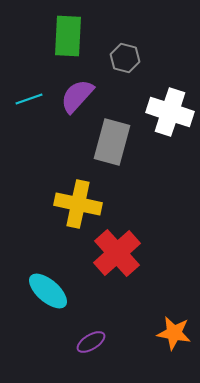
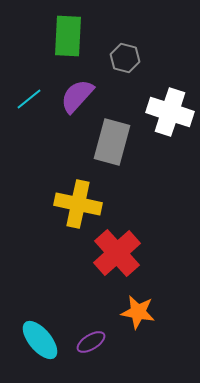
cyan line: rotated 20 degrees counterclockwise
cyan ellipse: moved 8 px left, 49 px down; rotated 9 degrees clockwise
orange star: moved 36 px left, 21 px up
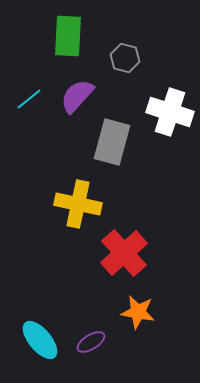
red cross: moved 7 px right
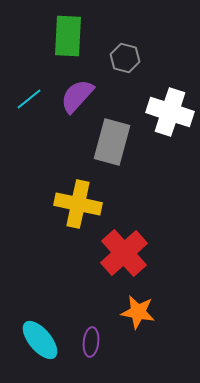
purple ellipse: rotated 52 degrees counterclockwise
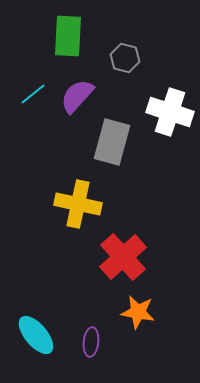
cyan line: moved 4 px right, 5 px up
red cross: moved 1 px left, 4 px down
cyan ellipse: moved 4 px left, 5 px up
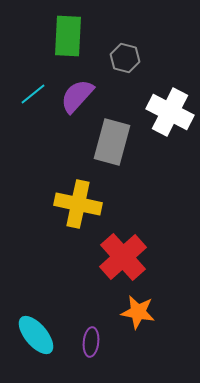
white cross: rotated 9 degrees clockwise
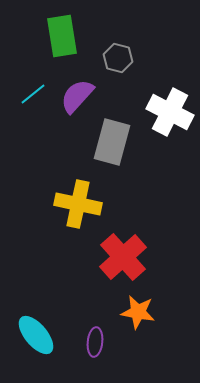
green rectangle: moved 6 px left; rotated 12 degrees counterclockwise
gray hexagon: moved 7 px left
purple ellipse: moved 4 px right
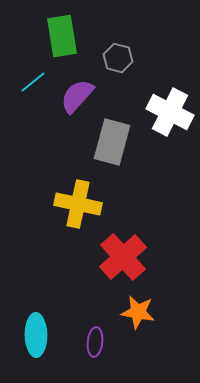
cyan line: moved 12 px up
cyan ellipse: rotated 39 degrees clockwise
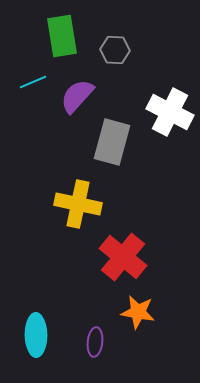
gray hexagon: moved 3 px left, 8 px up; rotated 12 degrees counterclockwise
cyan line: rotated 16 degrees clockwise
red cross: rotated 9 degrees counterclockwise
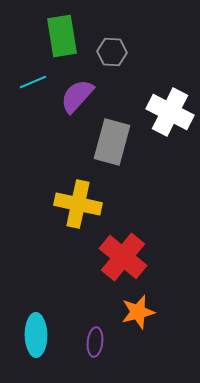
gray hexagon: moved 3 px left, 2 px down
orange star: rotated 24 degrees counterclockwise
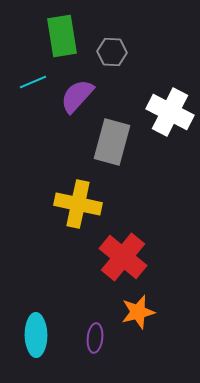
purple ellipse: moved 4 px up
